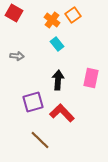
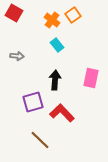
cyan rectangle: moved 1 px down
black arrow: moved 3 px left
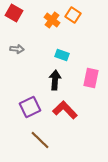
orange square: rotated 21 degrees counterclockwise
cyan rectangle: moved 5 px right, 10 px down; rotated 32 degrees counterclockwise
gray arrow: moved 7 px up
purple square: moved 3 px left, 5 px down; rotated 10 degrees counterclockwise
red L-shape: moved 3 px right, 3 px up
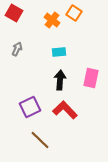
orange square: moved 1 px right, 2 px up
gray arrow: rotated 72 degrees counterclockwise
cyan rectangle: moved 3 px left, 3 px up; rotated 24 degrees counterclockwise
black arrow: moved 5 px right
